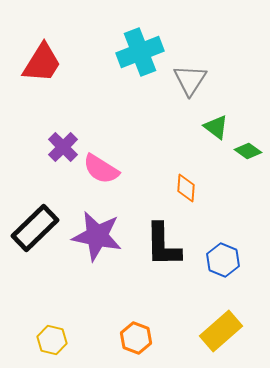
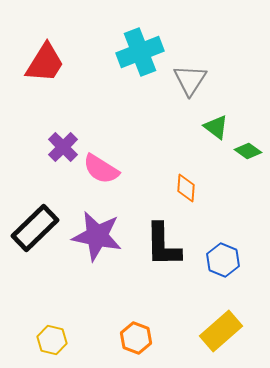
red trapezoid: moved 3 px right
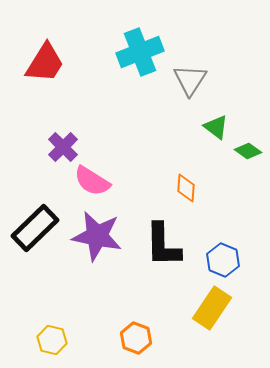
pink semicircle: moved 9 px left, 12 px down
yellow rectangle: moved 9 px left, 23 px up; rotated 15 degrees counterclockwise
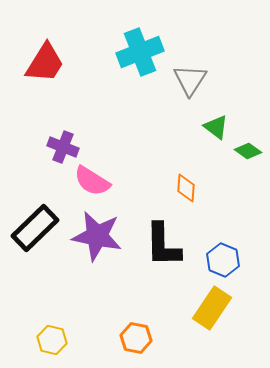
purple cross: rotated 24 degrees counterclockwise
orange hexagon: rotated 8 degrees counterclockwise
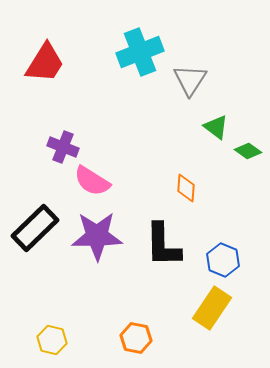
purple star: rotated 12 degrees counterclockwise
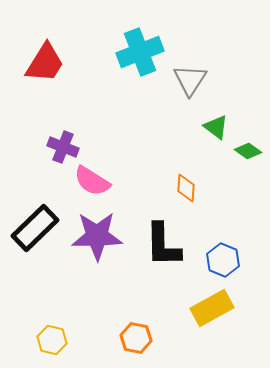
yellow rectangle: rotated 27 degrees clockwise
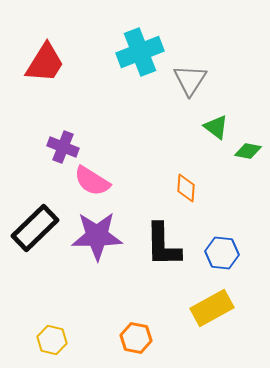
green diamond: rotated 24 degrees counterclockwise
blue hexagon: moved 1 px left, 7 px up; rotated 16 degrees counterclockwise
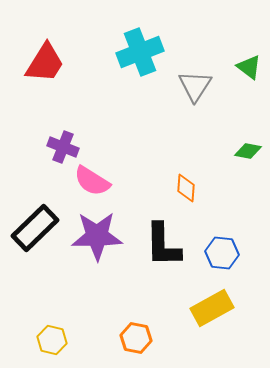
gray triangle: moved 5 px right, 6 px down
green triangle: moved 33 px right, 60 px up
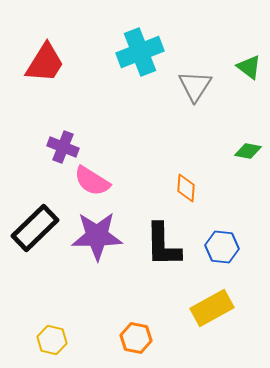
blue hexagon: moved 6 px up
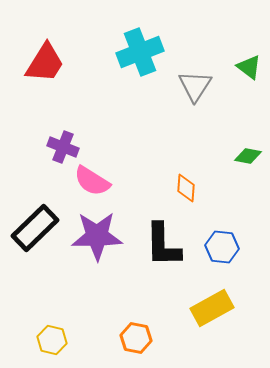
green diamond: moved 5 px down
